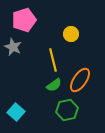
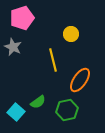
pink pentagon: moved 2 px left, 2 px up
green semicircle: moved 16 px left, 17 px down
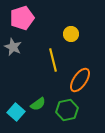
green semicircle: moved 2 px down
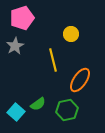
gray star: moved 2 px right, 1 px up; rotated 18 degrees clockwise
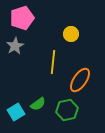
yellow line: moved 2 px down; rotated 20 degrees clockwise
cyan square: rotated 18 degrees clockwise
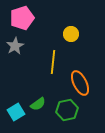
orange ellipse: moved 3 px down; rotated 60 degrees counterclockwise
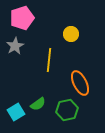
yellow line: moved 4 px left, 2 px up
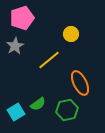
yellow line: rotated 45 degrees clockwise
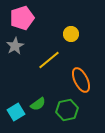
orange ellipse: moved 1 px right, 3 px up
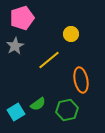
orange ellipse: rotated 15 degrees clockwise
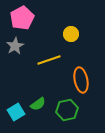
pink pentagon: rotated 10 degrees counterclockwise
yellow line: rotated 20 degrees clockwise
